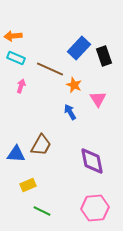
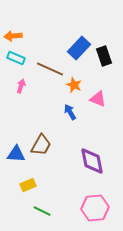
pink triangle: rotated 36 degrees counterclockwise
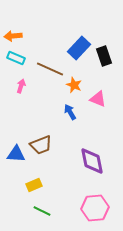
brown trapezoid: rotated 40 degrees clockwise
yellow rectangle: moved 6 px right
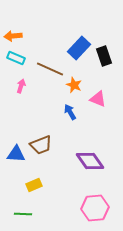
purple diamond: moved 2 px left; rotated 24 degrees counterclockwise
green line: moved 19 px left, 3 px down; rotated 24 degrees counterclockwise
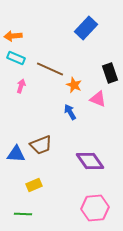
blue rectangle: moved 7 px right, 20 px up
black rectangle: moved 6 px right, 17 px down
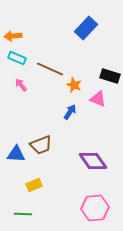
cyan rectangle: moved 1 px right
black rectangle: moved 3 px down; rotated 54 degrees counterclockwise
pink arrow: moved 1 px up; rotated 56 degrees counterclockwise
blue arrow: rotated 63 degrees clockwise
purple diamond: moved 3 px right
